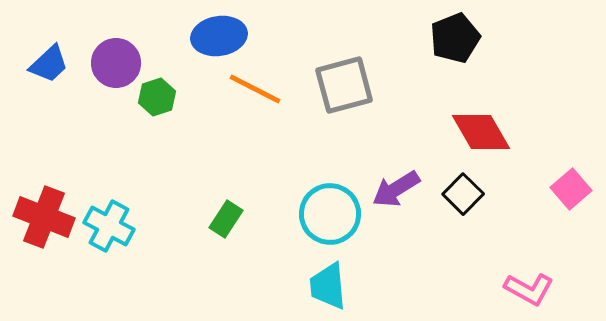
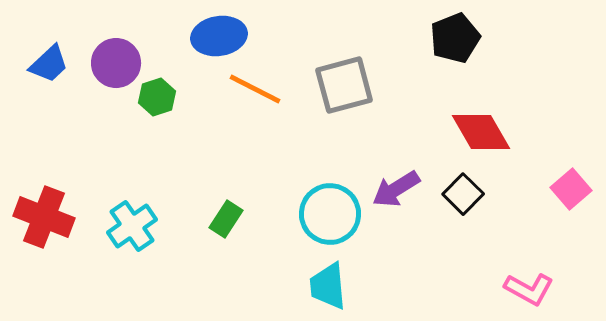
cyan cross: moved 23 px right; rotated 27 degrees clockwise
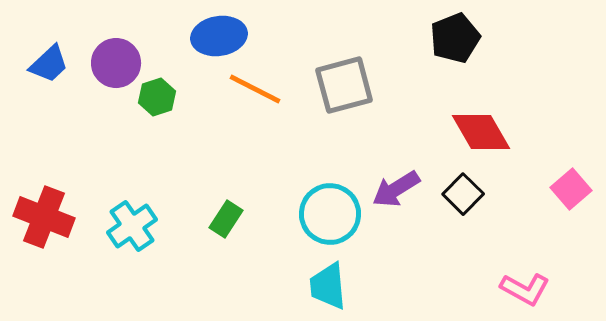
pink L-shape: moved 4 px left
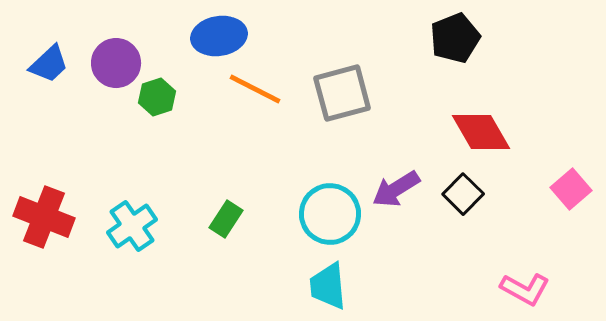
gray square: moved 2 px left, 8 px down
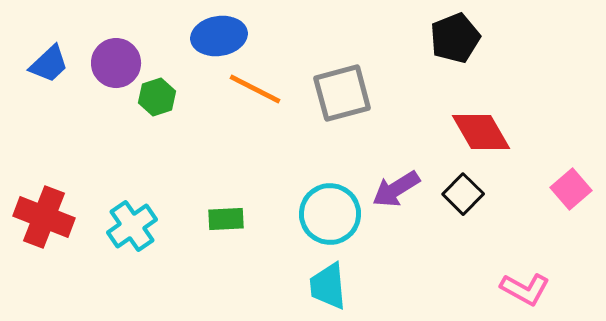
green rectangle: rotated 54 degrees clockwise
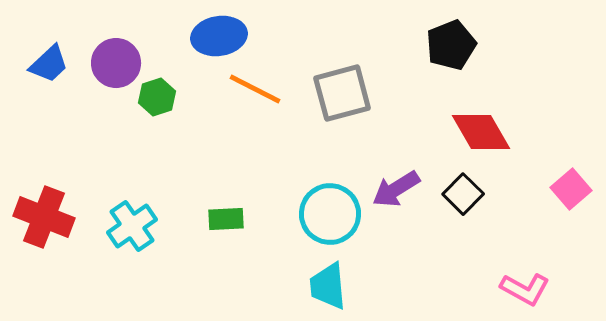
black pentagon: moved 4 px left, 7 px down
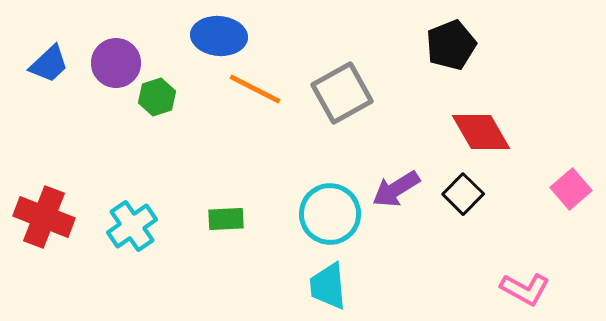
blue ellipse: rotated 14 degrees clockwise
gray square: rotated 14 degrees counterclockwise
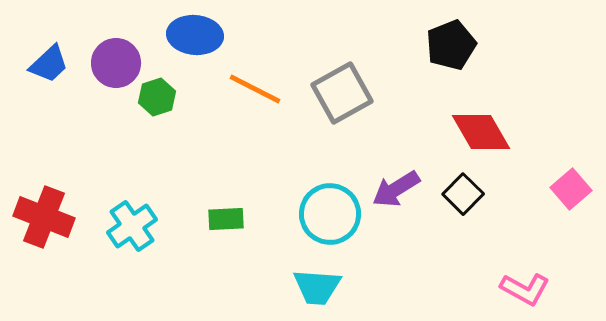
blue ellipse: moved 24 px left, 1 px up
cyan trapezoid: moved 11 px left, 1 px down; rotated 81 degrees counterclockwise
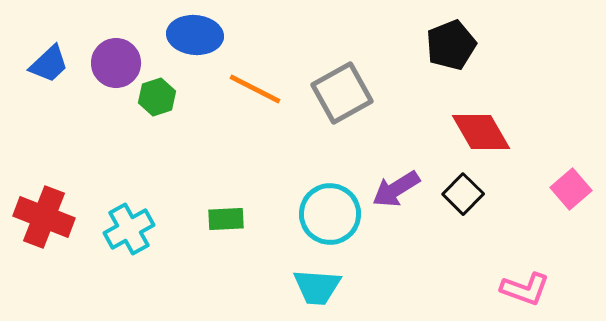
cyan cross: moved 3 px left, 3 px down; rotated 6 degrees clockwise
pink L-shape: rotated 9 degrees counterclockwise
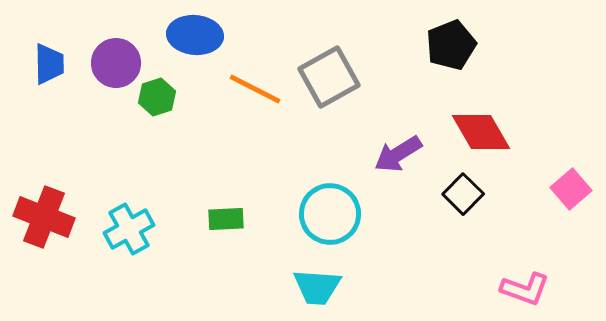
blue trapezoid: rotated 48 degrees counterclockwise
gray square: moved 13 px left, 16 px up
purple arrow: moved 2 px right, 35 px up
